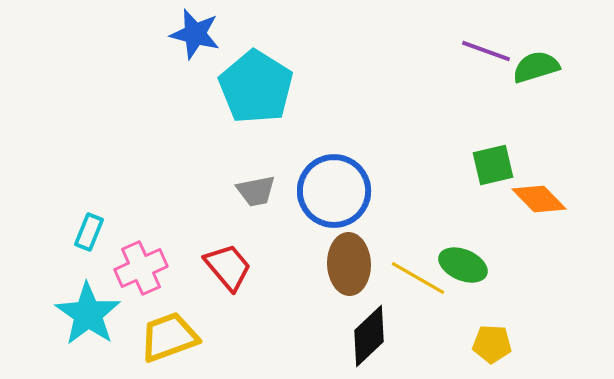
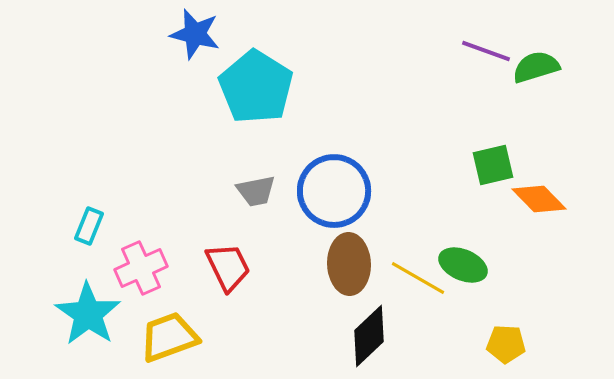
cyan rectangle: moved 6 px up
red trapezoid: rotated 14 degrees clockwise
yellow pentagon: moved 14 px right
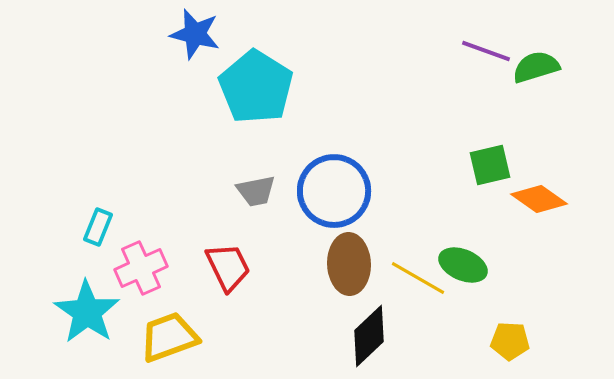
green square: moved 3 px left
orange diamond: rotated 10 degrees counterclockwise
cyan rectangle: moved 9 px right, 1 px down
cyan star: moved 1 px left, 2 px up
yellow pentagon: moved 4 px right, 3 px up
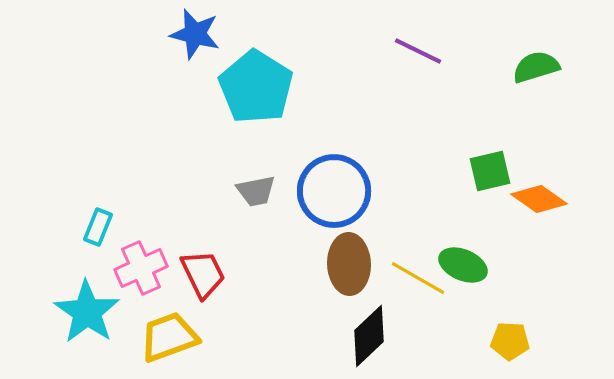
purple line: moved 68 px left; rotated 6 degrees clockwise
green square: moved 6 px down
red trapezoid: moved 25 px left, 7 px down
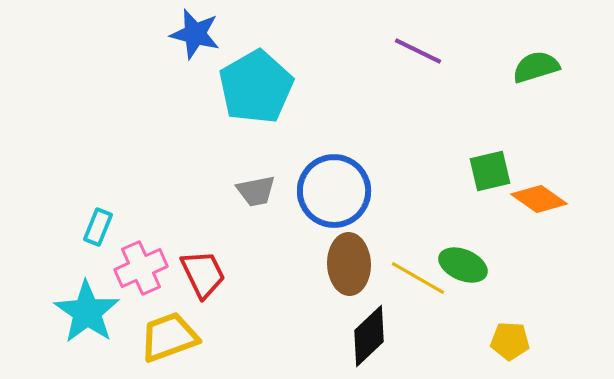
cyan pentagon: rotated 10 degrees clockwise
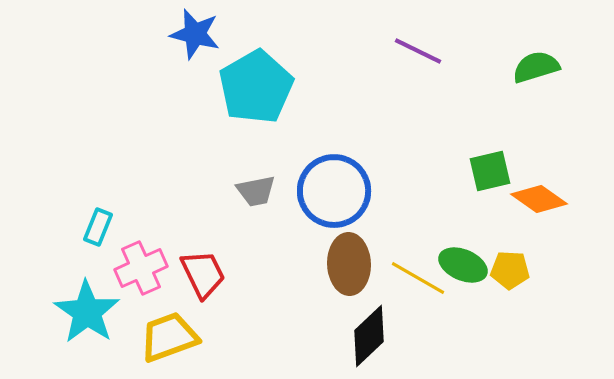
yellow pentagon: moved 71 px up
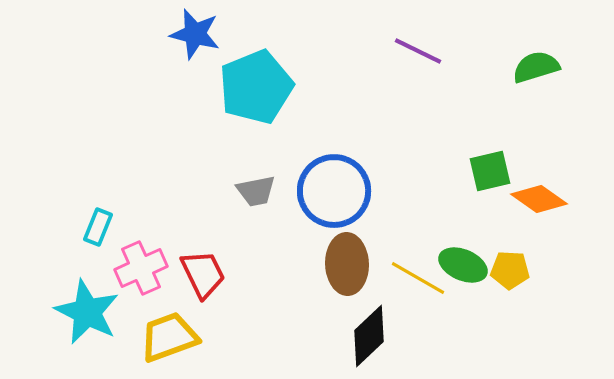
cyan pentagon: rotated 8 degrees clockwise
brown ellipse: moved 2 px left
cyan star: rotated 8 degrees counterclockwise
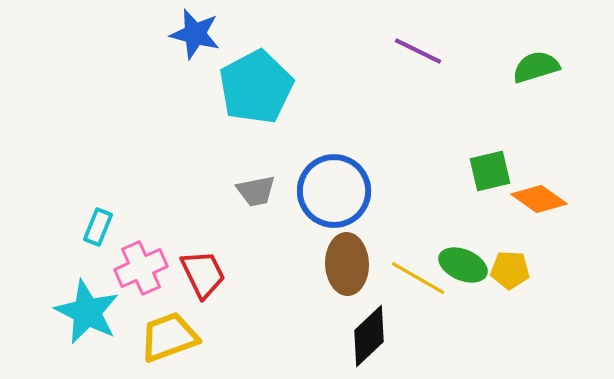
cyan pentagon: rotated 6 degrees counterclockwise
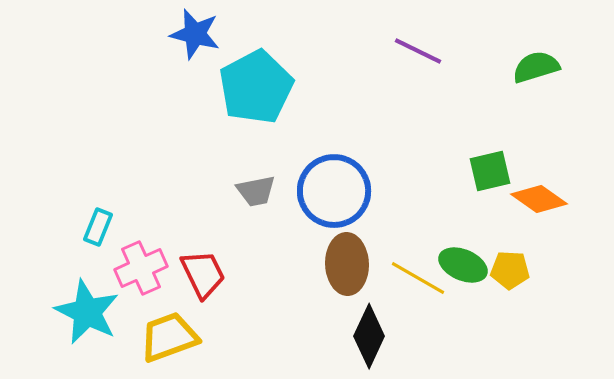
black diamond: rotated 22 degrees counterclockwise
